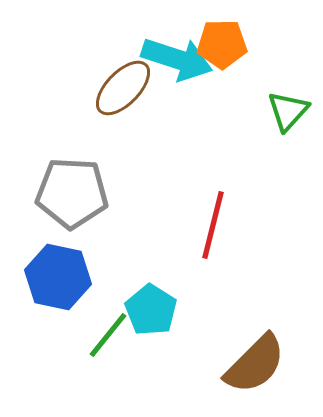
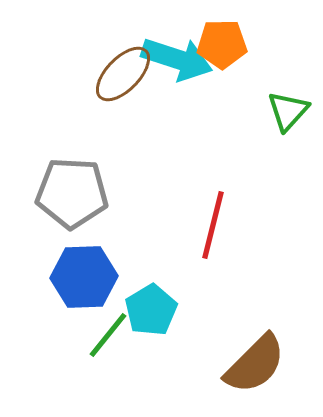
brown ellipse: moved 14 px up
blue hexagon: moved 26 px right; rotated 14 degrees counterclockwise
cyan pentagon: rotated 9 degrees clockwise
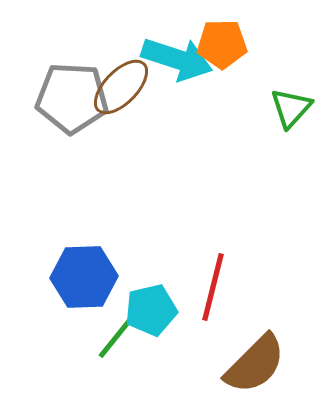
brown ellipse: moved 2 px left, 13 px down
green triangle: moved 3 px right, 3 px up
gray pentagon: moved 95 px up
red line: moved 62 px down
cyan pentagon: rotated 18 degrees clockwise
green line: moved 9 px right, 1 px down
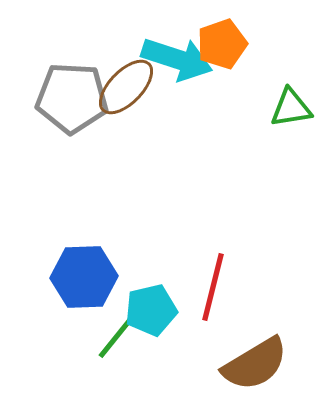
orange pentagon: rotated 18 degrees counterclockwise
brown ellipse: moved 5 px right
green triangle: rotated 39 degrees clockwise
brown semicircle: rotated 14 degrees clockwise
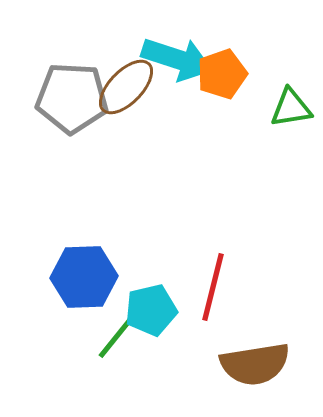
orange pentagon: moved 30 px down
brown semicircle: rotated 22 degrees clockwise
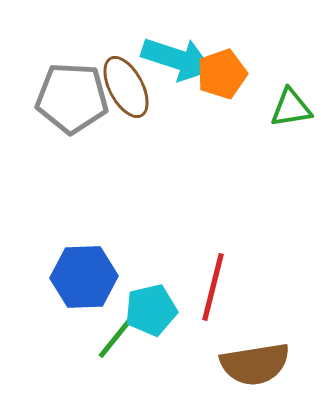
brown ellipse: rotated 72 degrees counterclockwise
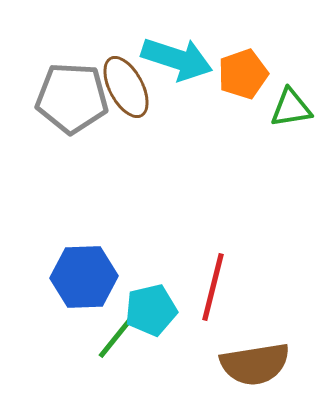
orange pentagon: moved 21 px right
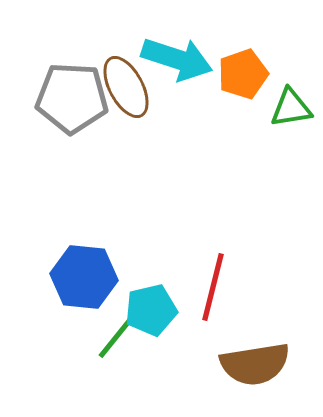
blue hexagon: rotated 8 degrees clockwise
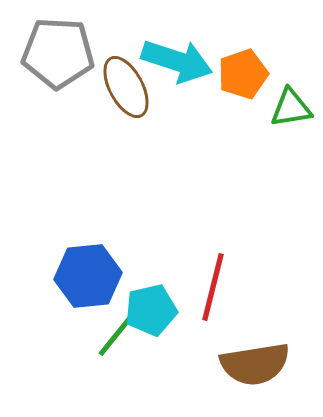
cyan arrow: moved 2 px down
gray pentagon: moved 14 px left, 45 px up
blue hexagon: moved 4 px right, 1 px up; rotated 12 degrees counterclockwise
green line: moved 2 px up
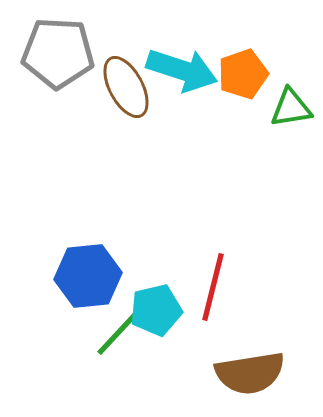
cyan arrow: moved 5 px right, 9 px down
cyan pentagon: moved 5 px right
green line: rotated 4 degrees clockwise
brown semicircle: moved 5 px left, 9 px down
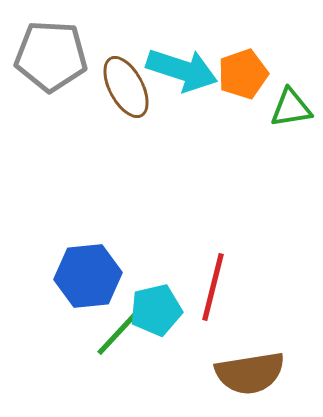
gray pentagon: moved 7 px left, 3 px down
